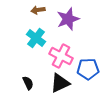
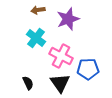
black triangle: rotated 40 degrees counterclockwise
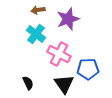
cyan cross: moved 4 px up
pink cross: moved 2 px left, 2 px up
black triangle: moved 4 px right, 1 px down
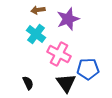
black triangle: moved 2 px right, 1 px up
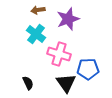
pink cross: rotated 10 degrees counterclockwise
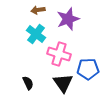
black triangle: moved 3 px left
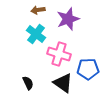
black triangle: rotated 20 degrees counterclockwise
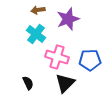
pink cross: moved 2 px left, 3 px down
blue pentagon: moved 2 px right, 9 px up
black triangle: moved 2 px right; rotated 40 degrees clockwise
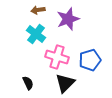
blue pentagon: rotated 15 degrees counterclockwise
